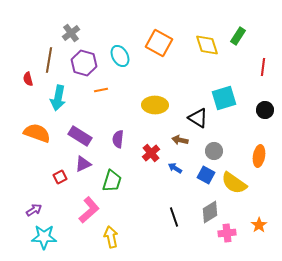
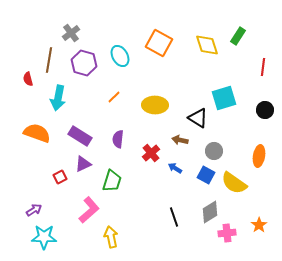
orange line: moved 13 px right, 7 px down; rotated 32 degrees counterclockwise
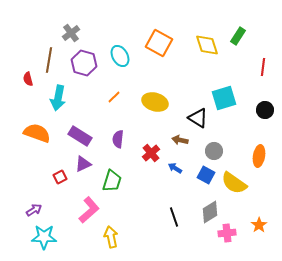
yellow ellipse: moved 3 px up; rotated 15 degrees clockwise
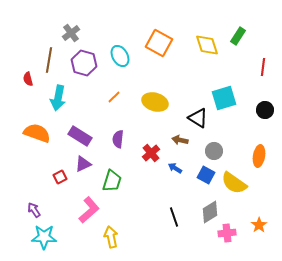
purple arrow: rotated 91 degrees counterclockwise
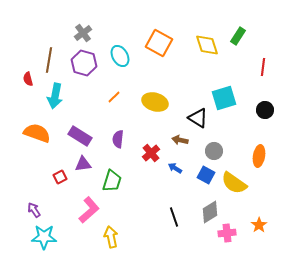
gray cross: moved 12 px right
cyan arrow: moved 3 px left, 2 px up
purple triangle: rotated 18 degrees clockwise
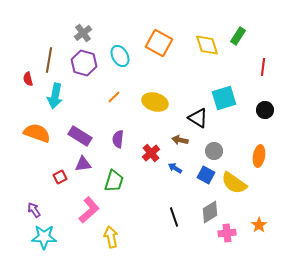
green trapezoid: moved 2 px right
